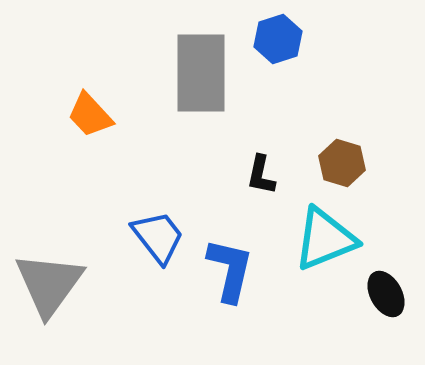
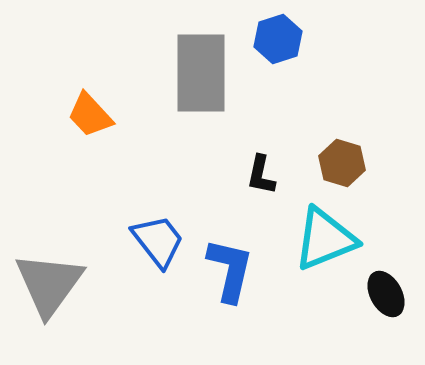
blue trapezoid: moved 4 px down
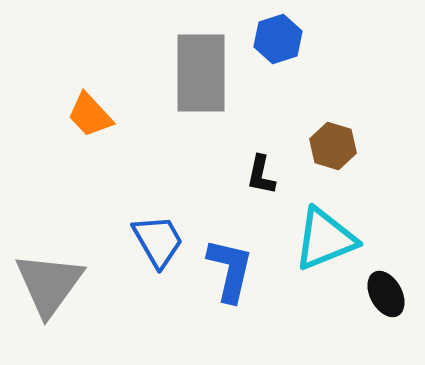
brown hexagon: moved 9 px left, 17 px up
blue trapezoid: rotated 8 degrees clockwise
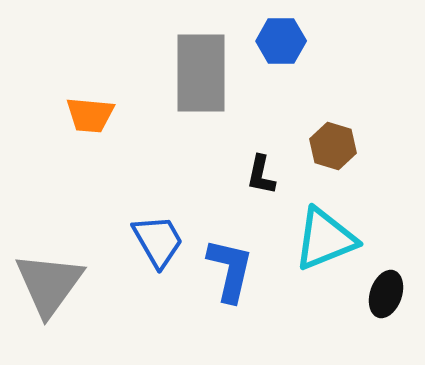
blue hexagon: moved 3 px right, 2 px down; rotated 18 degrees clockwise
orange trapezoid: rotated 42 degrees counterclockwise
black ellipse: rotated 48 degrees clockwise
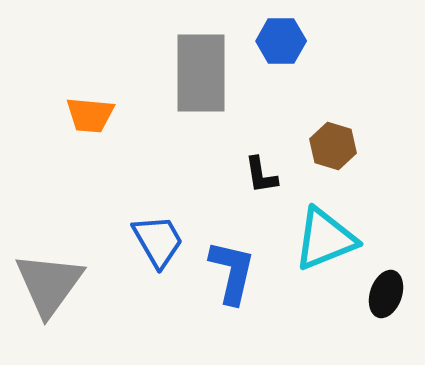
black L-shape: rotated 21 degrees counterclockwise
blue L-shape: moved 2 px right, 2 px down
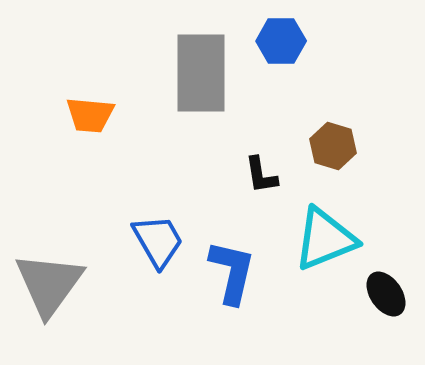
black ellipse: rotated 54 degrees counterclockwise
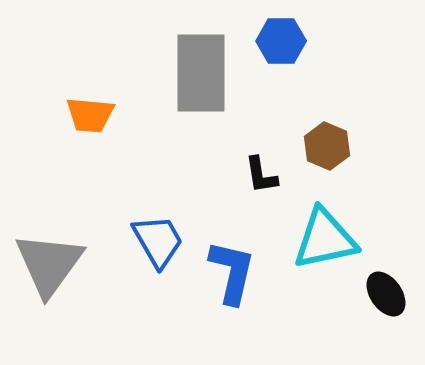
brown hexagon: moved 6 px left; rotated 6 degrees clockwise
cyan triangle: rotated 10 degrees clockwise
gray triangle: moved 20 px up
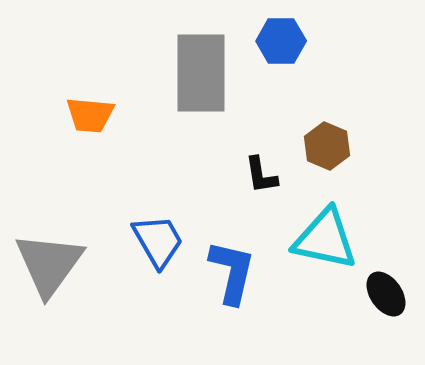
cyan triangle: rotated 24 degrees clockwise
